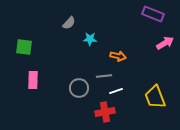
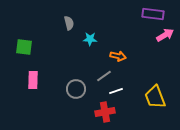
purple rectangle: rotated 15 degrees counterclockwise
gray semicircle: rotated 56 degrees counterclockwise
pink arrow: moved 8 px up
gray line: rotated 28 degrees counterclockwise
gray circle: moved 3 px left, 1 px down
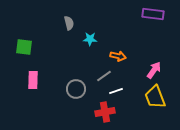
pink arrow: moved 11 px left, 35 px down; rotated 24 degrees counterclockwise
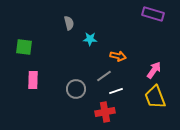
purple rectangle: rotated 10 degrees clockwise
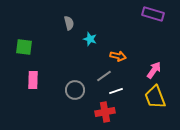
cyan star: rotated 16 degrees clockwise
gray circle: moved 1 px left, 1 px down
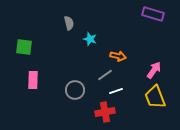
gray line: moved 1 px right, 1 px up
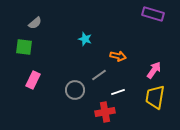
gray semicircle: moved 34 px left; rotated 64 degrees clockwise
cyan star: moved 5 px left
gray line: moved 6 px left
pink rectangle: rotated 24 degrees clockwise
white line: moved 2 px right, 1 px down
yellow trapezoid: rotated 30 degrees clockwise
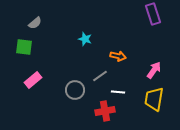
purple rectangle: rotated 55 degrees clockwise
gray line: moved 1 px right, 1 px down
pink rectangle: rotated 24 degrees clockwise
white line: rotated 24 degrees clockwise
yellow trapezoid: moved 1 px left, 2 px down
red cross: moved 1 px up
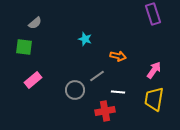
gray line: moved 3 px left
